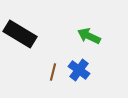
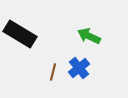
blue cross: moved 2 px up; rotated 15 degrees clockwise
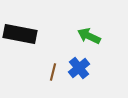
black rectangle: rotated 20 degrees counterclockwise
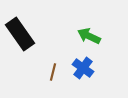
black rectangle: rotated 44 degrees clockwise
blue cross: moved 4 px right; rotated 15 degrees counterclockwise
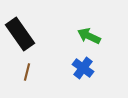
brown line: moved 26 px left
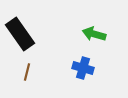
green arrow: moved 5 px right, 2 px up; rotated 10 degrees counterclockwise
blue cross: rotated 20 degrees counterclockwise
